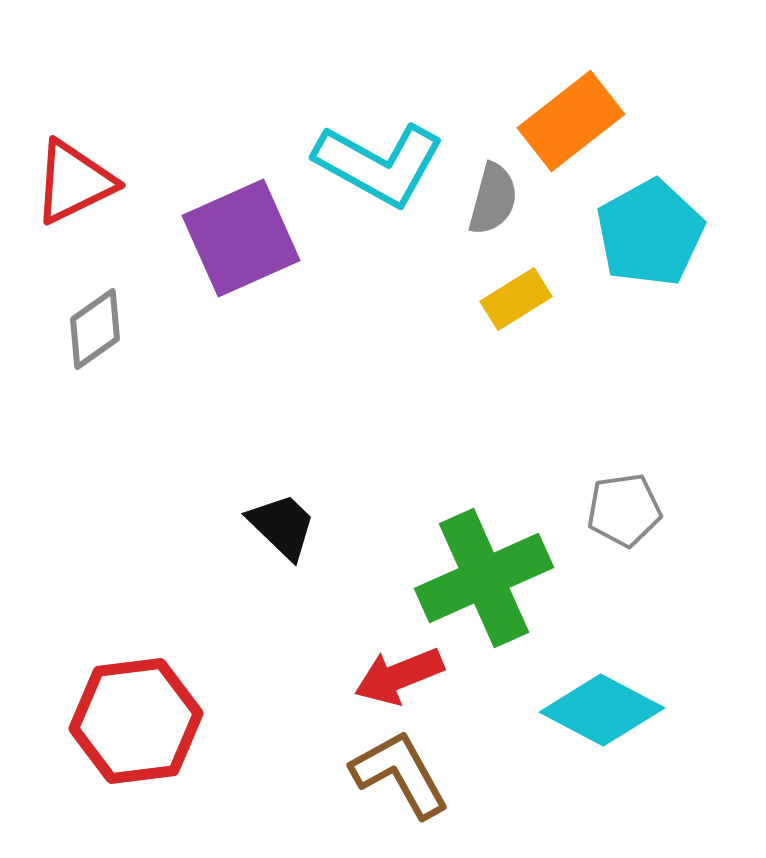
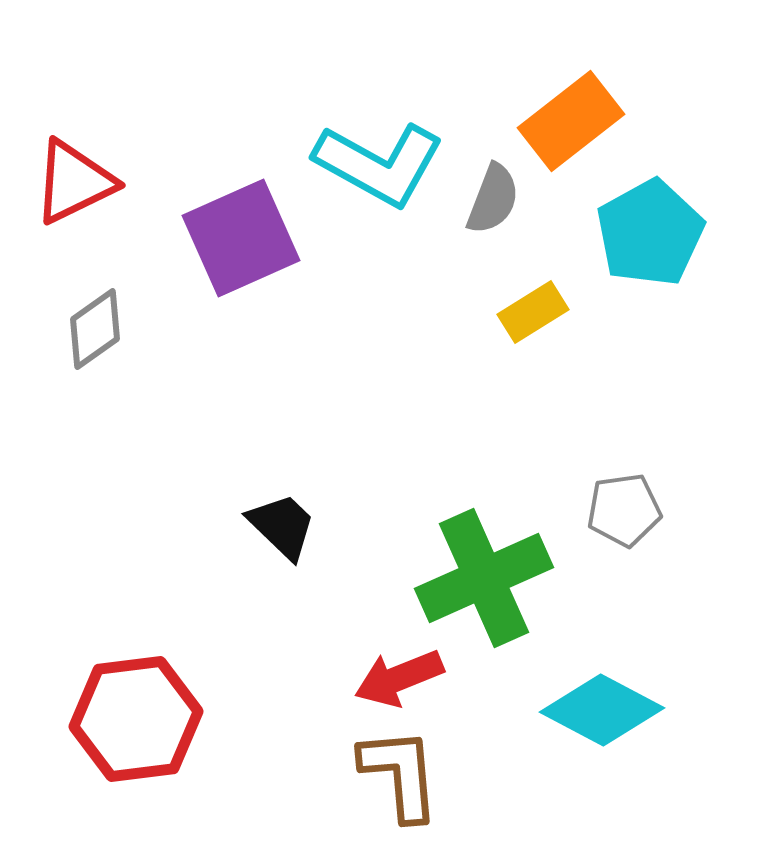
gray semicircle: rotated 6 degrees clockwise
yellow rectangle: moved 17 px right, 13 px down
red arrow: moved 2 px down
red hexagon: moved 2 px up
brown L-shape: rotated 24 degrees clockwise
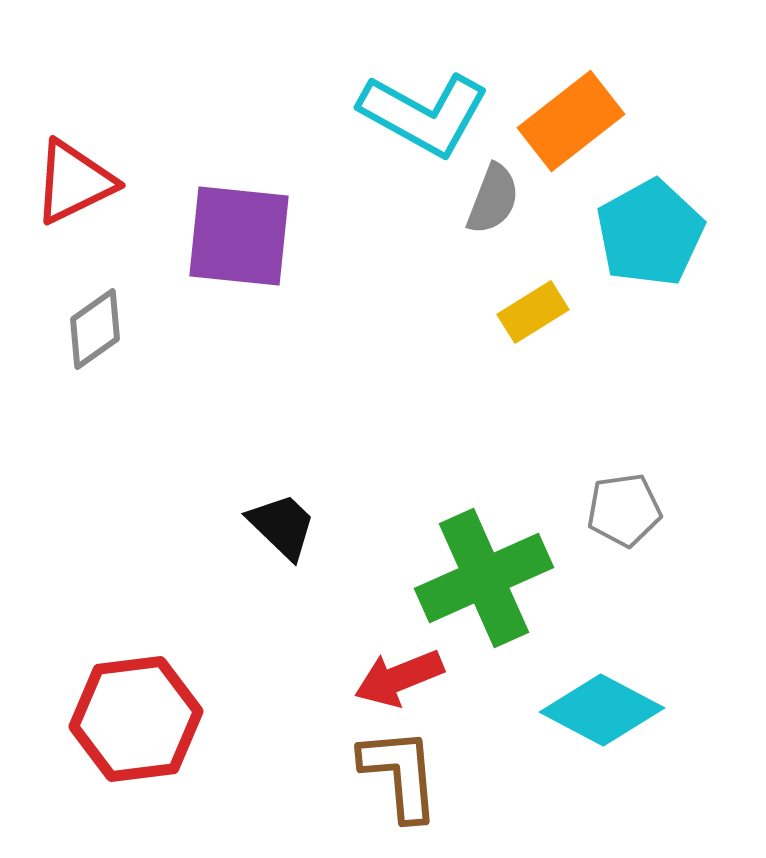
cyan L-shape: moved 45 px right, 50 px up
purple square: moved 2 px left, 2 px up; rotated 30 degrees clockwise
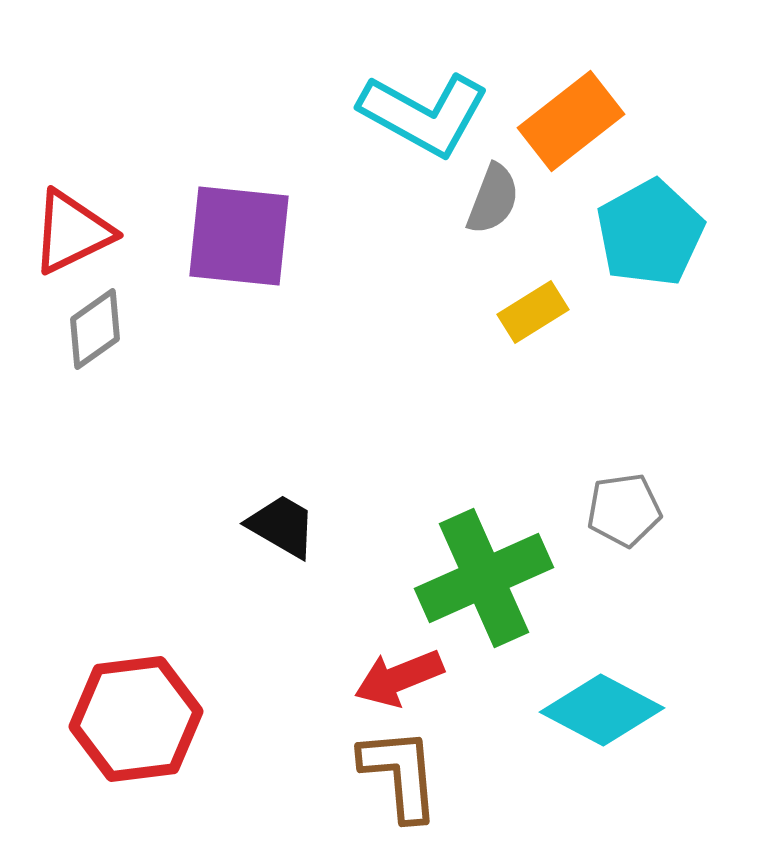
red triangle: moved 2 px left, 50 px down
black trapezoid: rotated 14 degrees counterclockwise
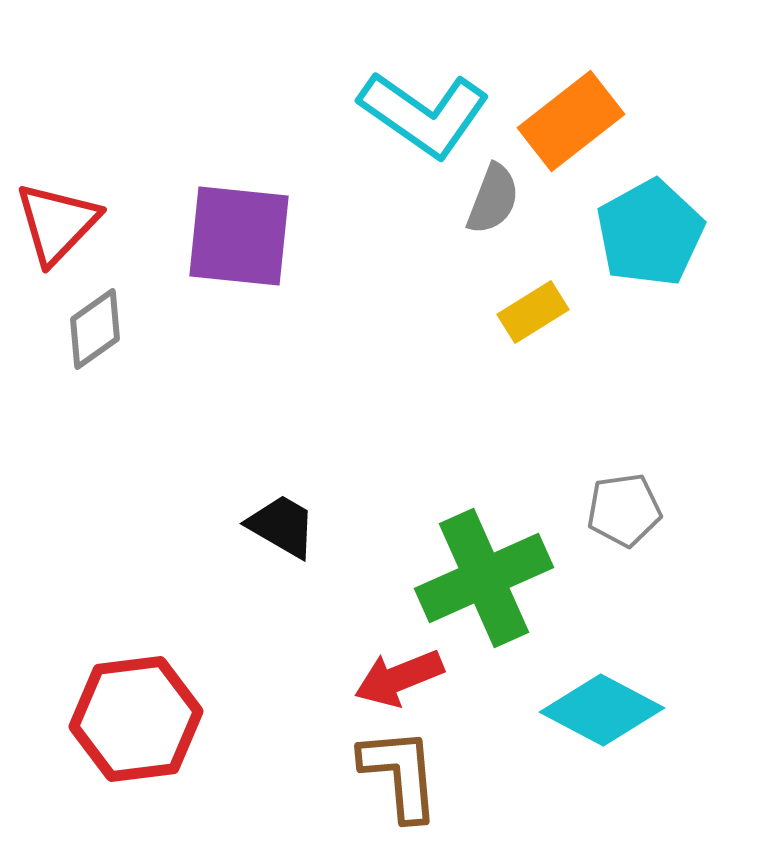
cyan L-shape: rotated 6 degrees clockwise
red triangle: moved 15 px left, 9 px up; rotated 20 degrees counterclockwise
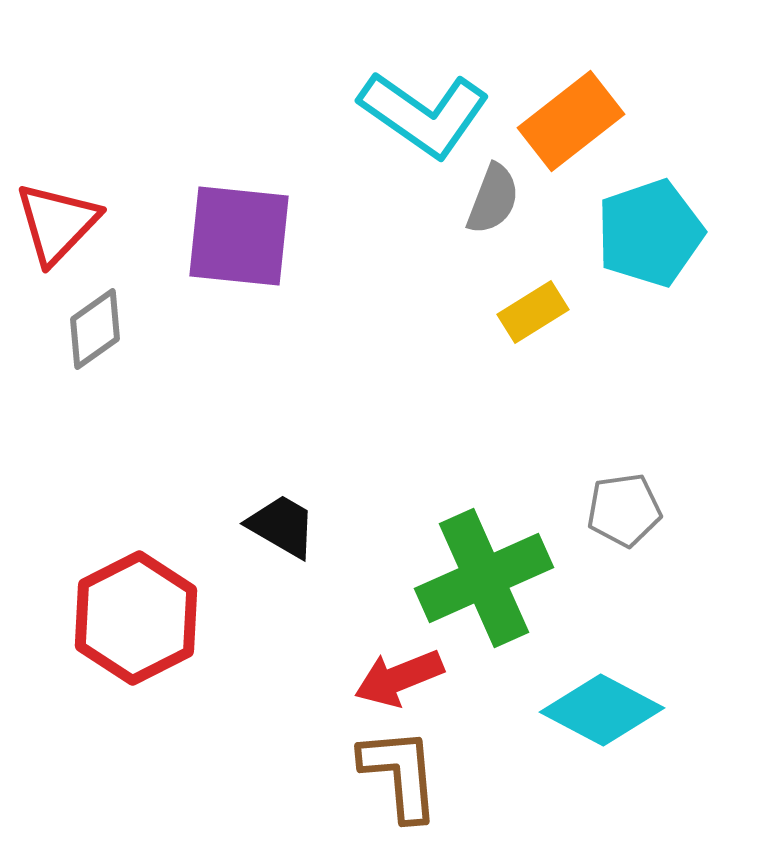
cyan pentagon: rotated 10 degrees clockwise
red hexagon: moved 101 px up; rotated 20 degrees counterclockwise
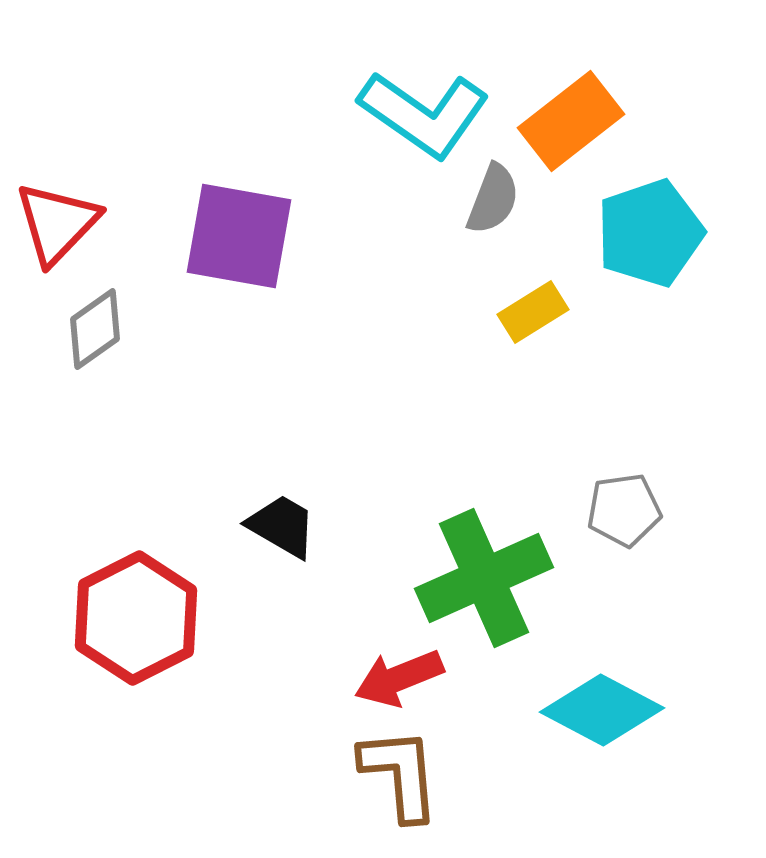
purple square: rotated 4 degrees clockwise
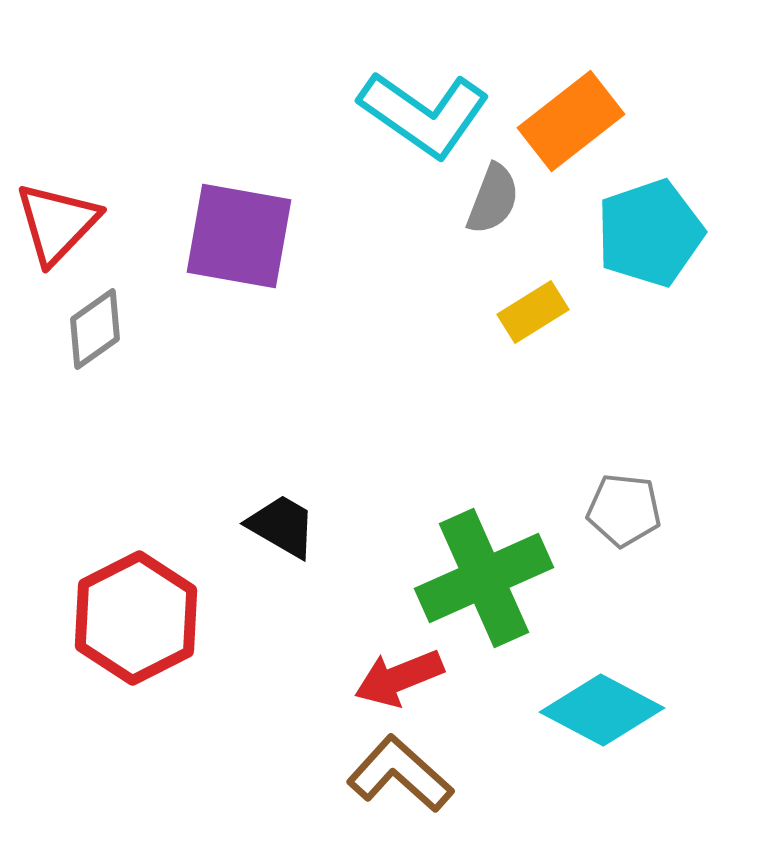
gray pentagon: rotated 14 degrees clockwise
brown L-shape: rotated 43 degrees counterclockwise
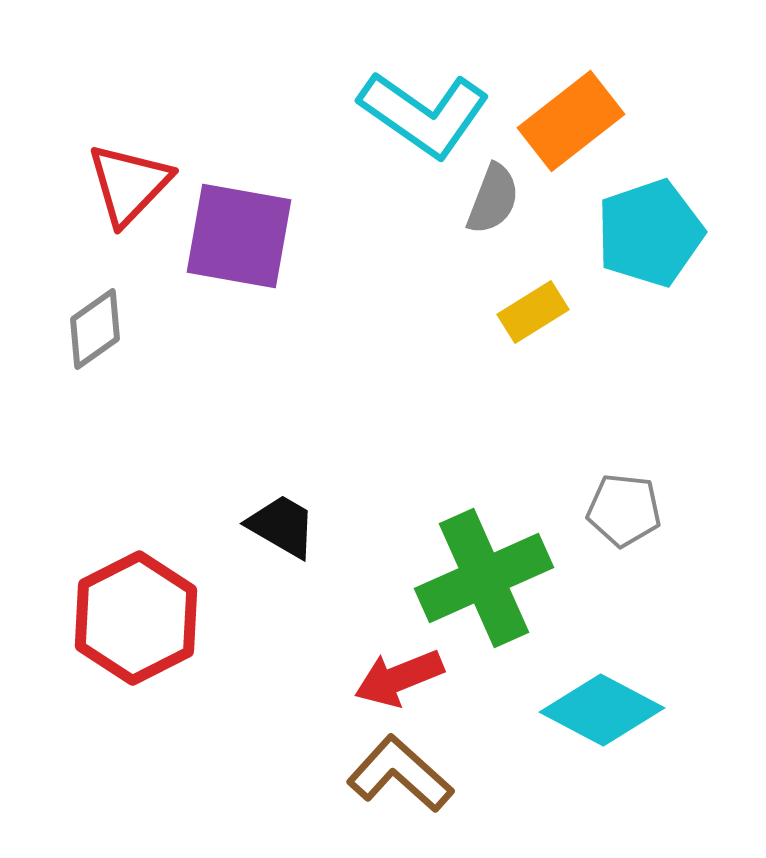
red triangle: moved 72 px right, 39 px up
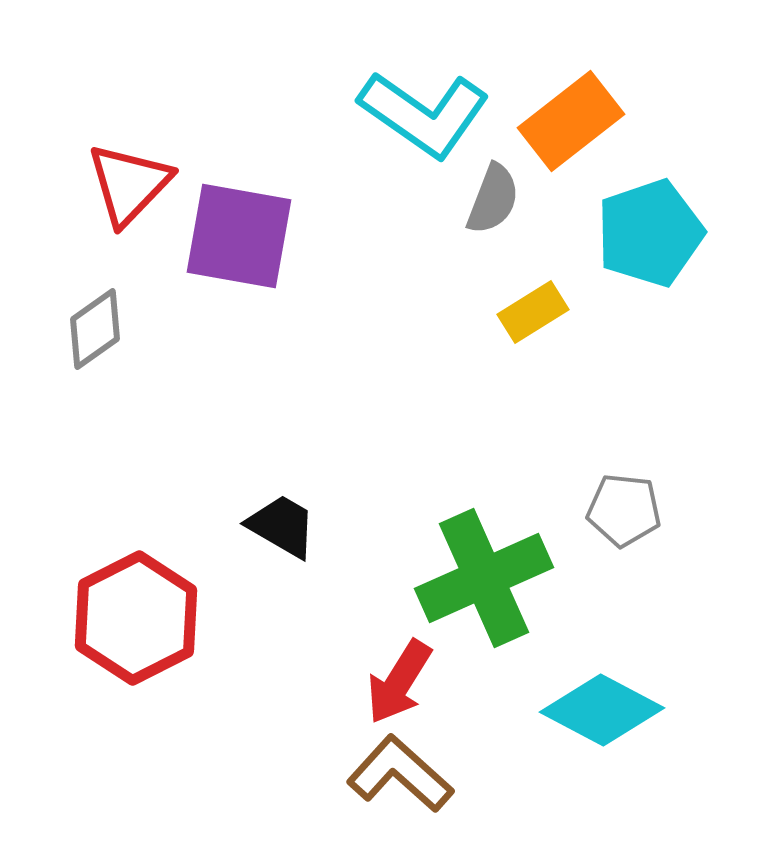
red arrow: moved 4 px down; rotated 36 degrees counterclockwise
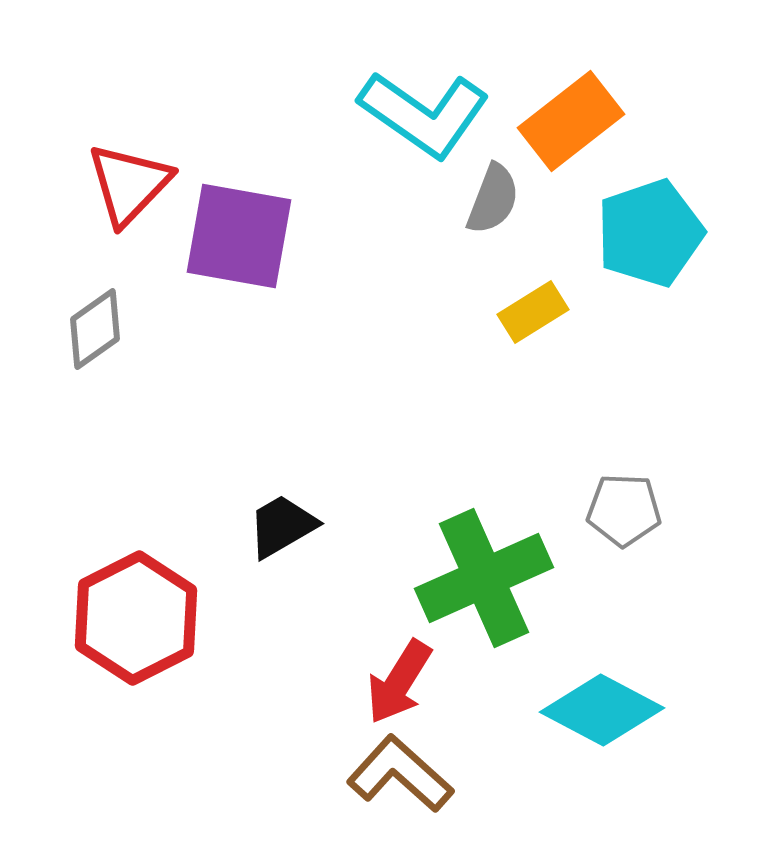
gray pentagon: rotated 4 degrees counterclockwise
black trapezoid: rotated 60 degrees counterclockwise
